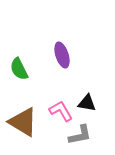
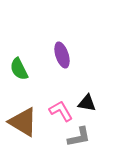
gray L-shape: moved 1 px left, 2 px down
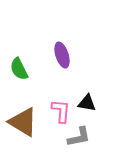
pink L-shape: rotated 35 degrees clockwise
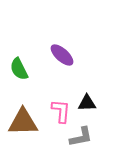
purple ellipse: rotated 30 degrees counterclockwise
black triangle: rotated 12 degrees counterclockwise
brown triangle: rotated 32 degrees counterclockwise
gray L-shape: moved 2 px right
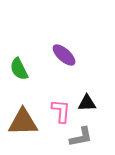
purple ellipse: moved 2 px right
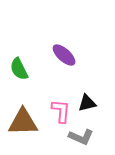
black triangle: rotated 12 degrees counterclockwise
gray L-shape: rotated 35 degrees clockwise
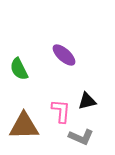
black triangle: moved 2 px up
brown triangle: moved 1 px right, 4 px down
